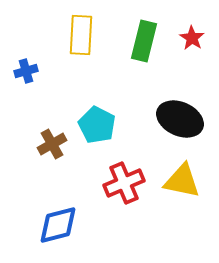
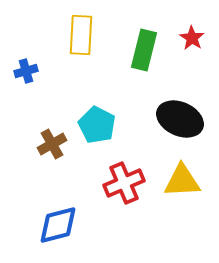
green rectangle: moved 9 px down
yellow triangle: rotated 15 degrees counterclockwise
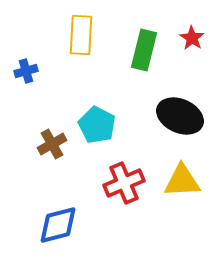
black ellipse: moved 3 px up
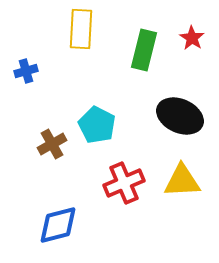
yellow rectangle: moved 6 px up
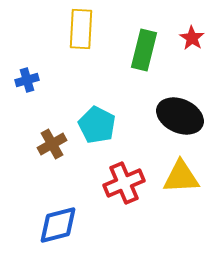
blue cross: moved 1 px right, 9 px down
yellow triangle: moved 1 px left, 4 px up
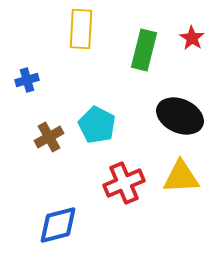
brown cross: moved 3 px left, 7 px up
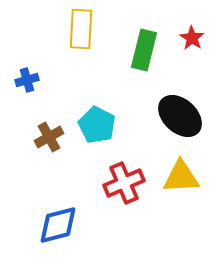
black ellipse: rotated 18 degrees clockwise
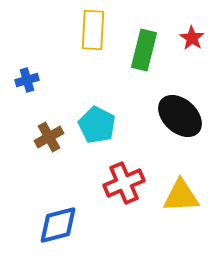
yellow rectangle: moved 12 px right, 1 px down
yellow triangle: moved 19 px down
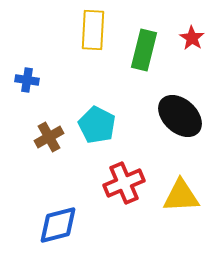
blue cross: rotated 25 degrees clockwise
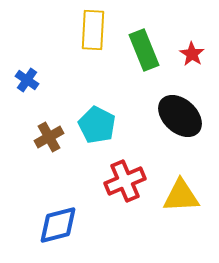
red star: moved 16 px down
green rectangle: rotated 36 degrees counterclockwise
blue cross: rotated 25 degrees clockwise
red cross: moved 1 px right, 2 px up
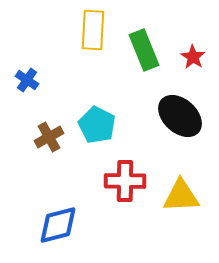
red star: moved 1 px right, 3 px down
red cross: rotated 24 degrees clockwise
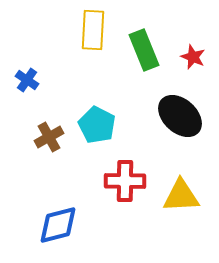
red star: rotated 10 degrees counterclockwise
